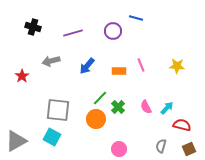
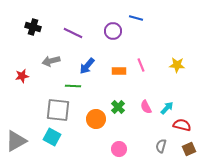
purple line: rotated 42 degrees clockwise
yellow star: moved 1 px up
red star: rotated 24 degrees clockwise
green line: moved 27 px left, 12 px up; rotated 49 degrees clockwise
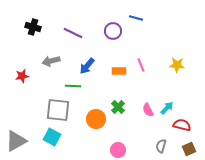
pink semicircle: moved 2 px right, 3 px down
pink circle: moved 1 px left, 1 px down
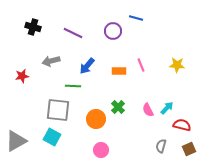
pink circle: moved 17 px left
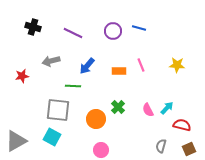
blue line: moved 3 px right, 10 px down
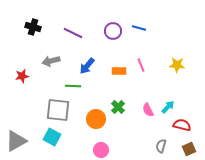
cyan arrow: moved 1 px right, 1 px up
